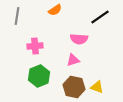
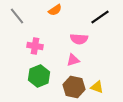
gray line: rotated 48 degrees counterclockwise
pink cross: rotated 14 degrees clockwise
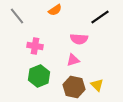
yellow triangle: moved 2 px up; rotated 24 degrees clockwise
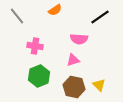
yellow triangle: moved 2 px right
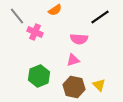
pink cross: moved 14 px up; rotated 14 degrees clockwise
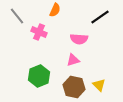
orange semicircle: rotated 32 degrees counterclockwise
pink cross: moved 4 px right
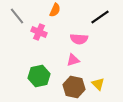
green hexagon: rotated 10 degrees clockwise
yellow triangle: moved 1 px left, 1 px up
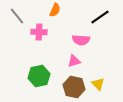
pink cross: rotated 21 degrees counterclockwise
pink semicircle: moved 2 px right, 1 px down
pink triangle: moved 1 px right, 1 px down
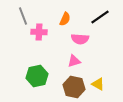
orange semicircle: moved 10 px right, 9 px down
gray line: moved 6 px right; rotated 18 degrees clockwise
pink semicircle: moved 1 px left, 1 px up
green hexagon: moved 2 px left
yellow triangle: rotated 16 degrees counterclockwise
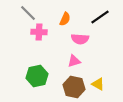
gray line: moved 5 px right, 3 px up; rotated 24 degrees counterclockwise
